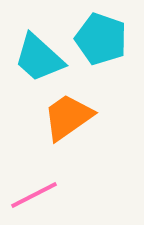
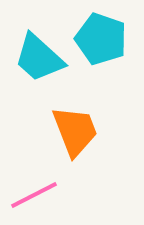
orange trapezoid: moved 7 px right, 14 px down; rotated 104 degrees clockwise
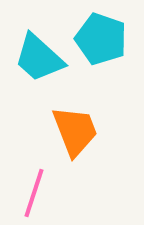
pink line: moved 2 px up; rotated 45 degrees counterclockwise
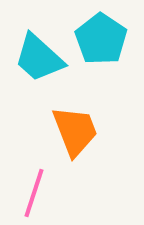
cyan pentagon: rotated 15 degrees clockwise
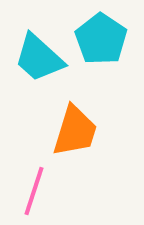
orange trapezoid: rotated 38 degrees clockwise
pink line: moved 2 px up
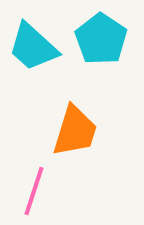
cyan trapezoid: moved 6 px left, 11 px up
